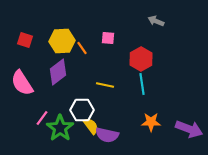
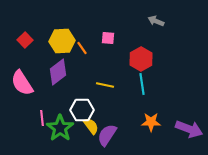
red square: rotated 28 degrees clockwise
pink line: rotated 42 degrees counterclockwise
purple semicircle: rotated 110 degrees clockwise
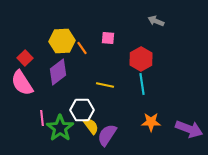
red square: moved 18 px down
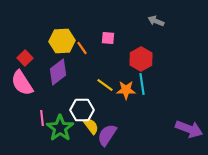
yellow line: rotated 24 degrees clockwise
orange star: moved 25 px left, 32 px up
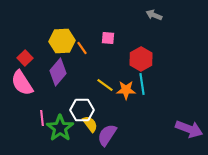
gray arrow: moved 2 px left, 6 px up
purple diamond: rotated 12 degrees counterclockwise
yellow semicircle: moved 1 px left, 2 px up
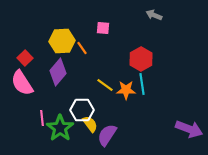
pink square: moved 5 px left, 10 px up
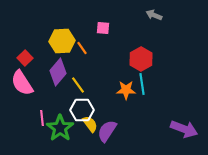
yellow line: moved 27 px left; rotated 18 degrees clockwise
purple arrow: moved 5 px left
purple semicircle: moved 4 px up
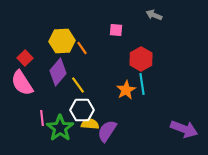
pink square: moved 13 px right, 2 px down
orange star: rotated 30 degrees counterclockwise
yellow semicircle: rotated 48 degrees counterclockwise
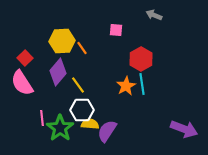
orange star: moved 4 px up
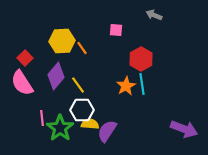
purple diamond: moved 2 px left, 4 px down
